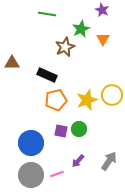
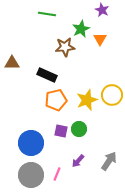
orange triangle: moved 3 px left
brown star: rotated 18 degrees clockwise
pink line: rotated 48 degrees counterclockwise
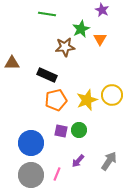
green circle: moved 1 px down
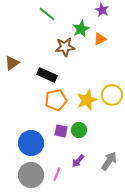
green line: rotated 30 degrees clockwise
orange triangle: rotated 32 degrees clockwise
brown triangle: rotated 35 degrees counterclockwise
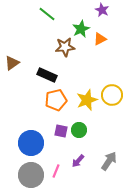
pink line: moved 1 px left, 3 px up
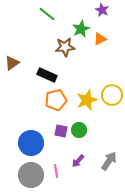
pink line: rotated 32 degrees counterclockwise
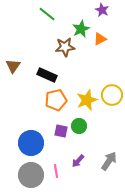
brown triangle: moved 1 px right, 3 px down; rotated 21 degrees counterclockwise
green circle: moved 4 px up
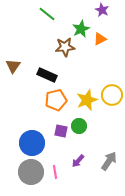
blue circle: moved 1 px right
pink line: moved 1 px left, 1 px down
gray circle: moved 3 px up
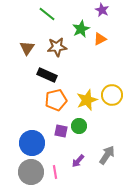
brown star: moved 8 px left
brown triangle: moved 14 px right, 18 px up
gray arrow: moved 2 px left, 6 px up
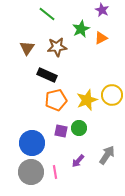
orange triangle: moved 1 px right, 1 px up
green circle: moved 2 px down
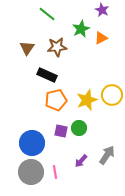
purple arrow: moved 3 px right
